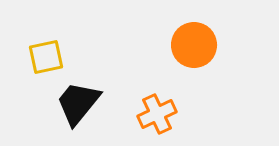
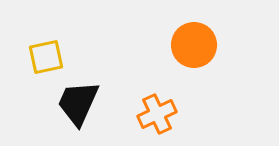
black trapezoid: rotated 15 degrees counterclockwise
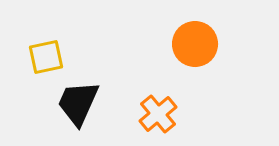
orange circle: moved 1 px right, 1 px up
orange cross: moved 1 px right; rotated 15 degrees counterclockwise
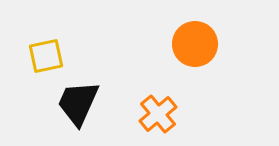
yellow square: moved 1 px up
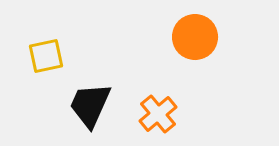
orange circle: moved 7 px up
black trapezoid: moved 12 px right, 2 px down
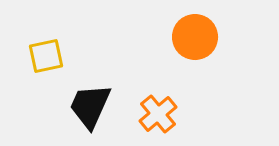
black trapezoid: moved 1 px down
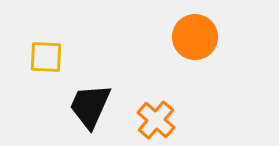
yellow square: moved 1 px down; rotated 15 degrees clockwise
orange cross: moved 2 px left, 6 px down; rotated 9 degrees counterclockwise
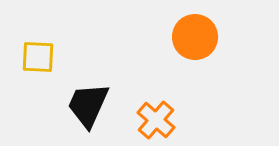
yellow square: moved 8 px left
black trapezoid: moved 2 px left, 1 px up
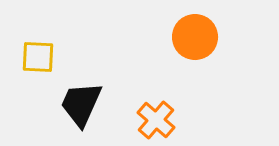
black trapezoid: moved 7 px left, 1 px up
